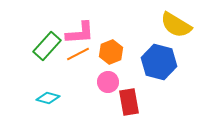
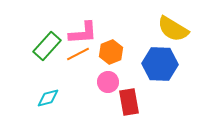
yellow semicircle: moved 3 px left, 4 px down
pink L-shape: moved 3 px right
blue hexagon: moved 1 px right, 2 px down; rotated 12 degrees counterclockwise
cyan diamond: rotated 30 degrees counterclockwise
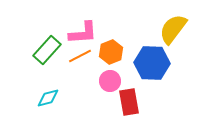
yellow semicircle: rotated 96 degrees clockwise
green rectangle: moved 4 px down
orange line: moved 2 px right, 2 px down
blue hexagon: moved 8 px left, 1 px up
pink circle: moved 2 px right, 1 px up
